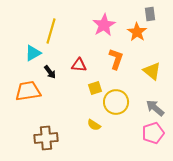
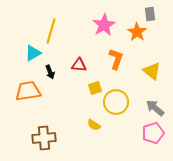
black arrow: rotated 16 degrees clockwise
brown cross: moved 2 px left
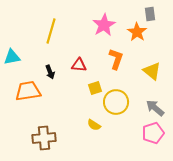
cyan triangle: moved 21 px left, 4 px down; rotated 18 degrees clockwise
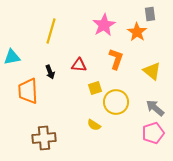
orange trapezoid: rotated 84 degrees counterclockwise
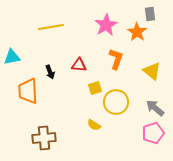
pink star: moved 2 px right
yellow line: moved 4 px up; rotated 65 degrees clockwise
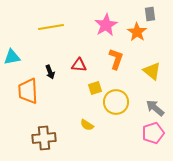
yellow semicircle: moved 7 px left
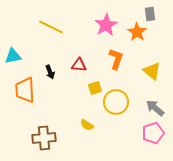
yellow line: rotated 35 degrees clockwise
cyan triangle: moved 1 px right, 1 px up
orange trapezoid: moved 3 px left, 1 px up
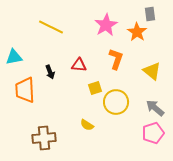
cyan triangle: moved 1 px right, 1 px down
